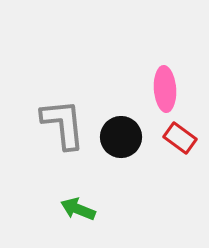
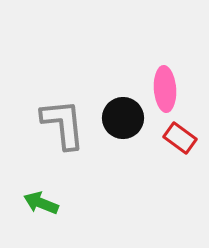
black circle: moved 2 px right, 19 px up
green arrow: moved 37 px left, 6 px up
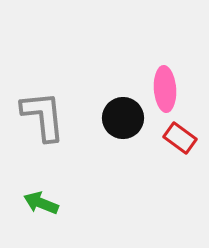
gray L-shape: moved 20 px left, 8 px up
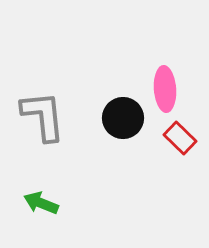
red rectangle: rotated 8 degrees clockwise
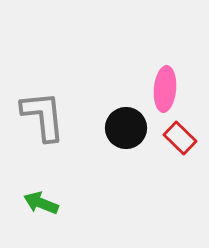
pink ellipse: rotated 9 degrees clockwise
black circle: moved 3 px right, 10 px down
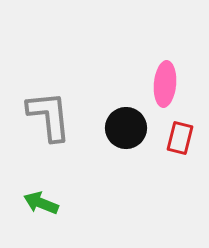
pink ellipse: moved 5 px up
gray L-shape: moved 6 px right
red rectangle: rotated 60 degrees clockwise
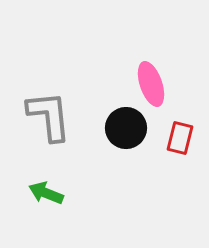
pink ellipse: moved 14 px left; rotated 24 degrees counterclockwise
green arrow: moved 5 px right, 10 px up
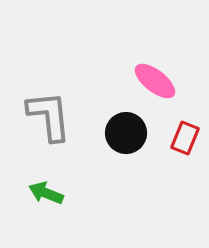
pink ellipse: moved 4 px right, 3 px up; rotated 33 degrees counterclockwise
black circle: moved 5 px down
red rectangle: moved 5 px right; rotated 8 degrees clockwise
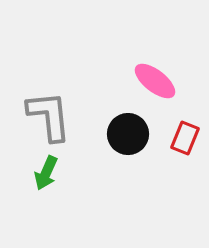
black circle: moved 2 px right, 1 px down
green arrow: moved 20 px up; rotated 88 degrees counterclockwise
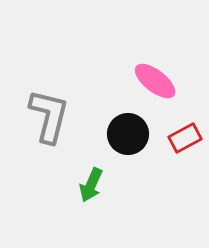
gray L-shape: rotated 20 degrees clockwise
red rectangle: rotated 40 degrees clockwise
green arrow: moved 45 px right, 12 px down
